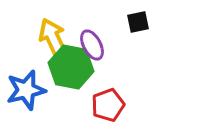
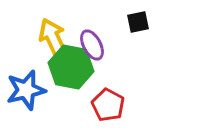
red pentagon: rotated 24 degrees counterclockwise
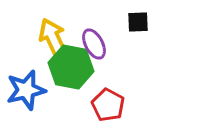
black square: rotated 10 degrees clockwise
purple ellipse: moved 2 px right, 1 px up
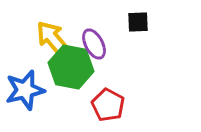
yellow arrow: moved 1 px down; rotated 15 degrees counterclockwise
blue star: moved 1 px left
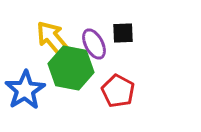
black square: moved 15 px left, 11 px down
green hexagon: moved 1 px down
blue star: rotated 18 degrees counterclockwise
red pentagon: moved 10 px right, 14 px up
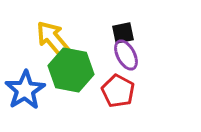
black square: rotated 10 degrees counterclockwise
purple ellipse: moved 32 px right, 11 px down
green hexagon: moved 2 px down
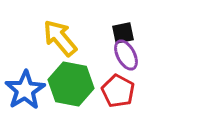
yellow arrow: moved 7 px right, 1 px up
green hexagon: moved 14 px down
